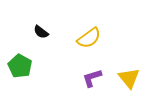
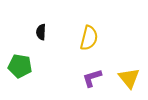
black semicircle: rotated 56 degrees clockwise
yellow semicircle: rotated 40 degrees counterclockwise
green pentagon: rotated 20 degrees counterclockwise
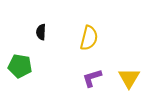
yellow triangle: rotated 10 degrees clockwise
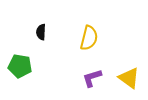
yellow triangle: rotated 25 degrees counterclockwise
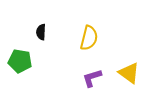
green pentagon: moved 5 px up
yellow triangle: moved 5 px up
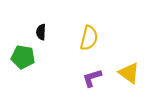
green pentagon: moved 3 px right, 4 px up
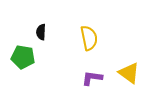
yellow semicircle: rotated 25 degrees counterclockwise
purple L-shape: rotated 25 degrees clockwise
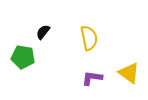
black semicircle: moved 2 px right; rotated 35 degrees clockwise
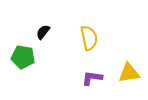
yellow triangle: rotated 45 degrees counterclockwise
